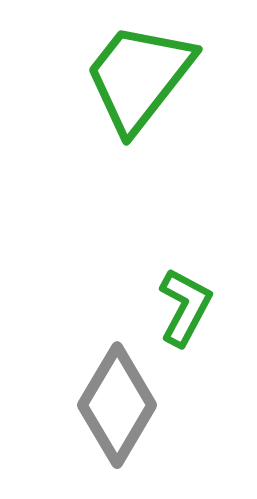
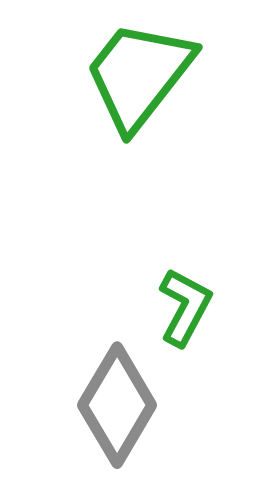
green trapezoid: moved 2 px up
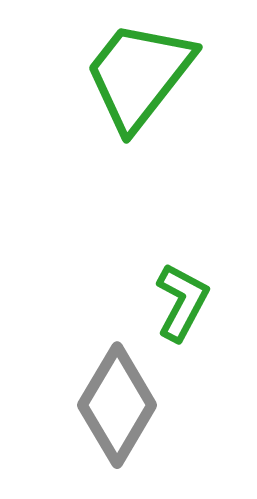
green L-shape: moved 3 px left, 5 px up
